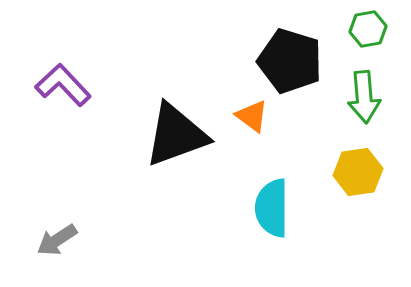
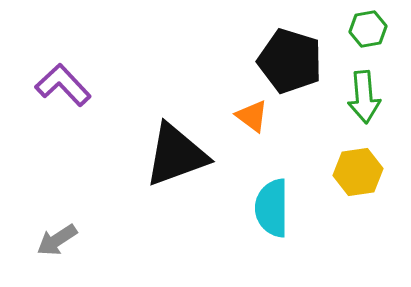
black triangle: moved 20 px down
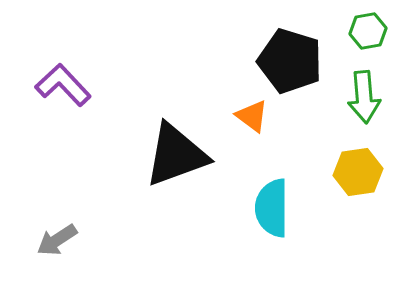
green hexagon: moved 2 px down
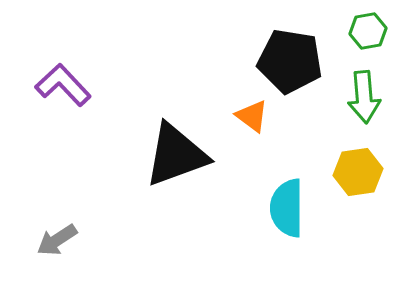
black pentagon: rotated 8 degrees counterclockwise
cyan semicircle: moved 15 px right
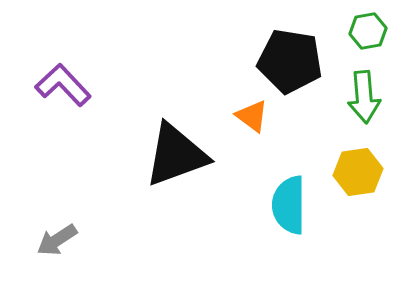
cyan semicircle: moved 2 px right, 3 px up
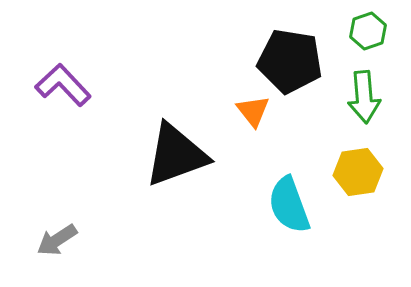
green hexagon: rotated 9 degrees counterclockwise
orange triangle: moved 1 px right, 5 px up; rotated 15 degrees clockwise
cyan semicircle: rotated 20 degrees counterclockwise
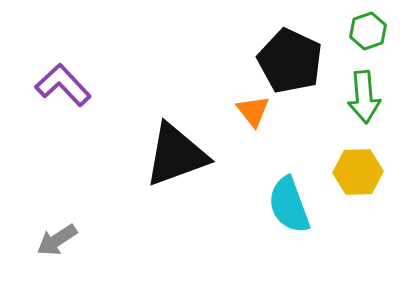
black pentagon: rotated 16 degrees clockwise
yellow hexagon: rotated 6 degrees clockwise
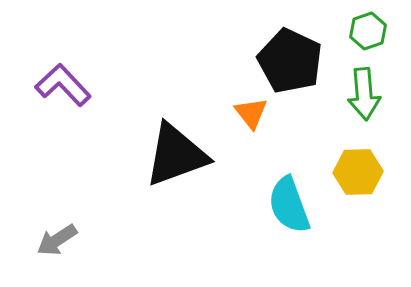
green arrow: moved 3 px up
orange triangle: moved 2 px left, 2 px down
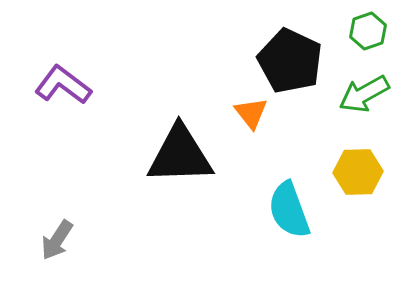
purple L-shape: rotated 10 degrees counterclockwise
green arrow: rotated 66 degrees clockwise
black triangle: moved 4 px right; rotated 18 degrees clockwise
cyan semicircle: moved 5 px down
gray arrow: rotated 24 degrees counterclockwise
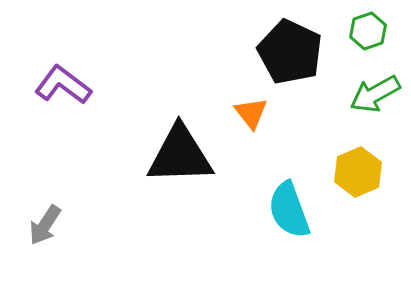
black pentagon: moved 9 px up
green arrow: moved 11 px right
yellow hexagon: rotated 21 degrees counterclockwise
gray arrow: moved 12 px left, 15 px up
